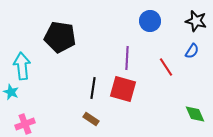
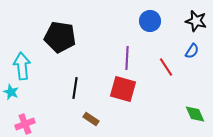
black line: moved 18 px left
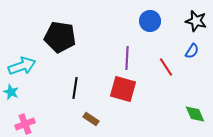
cyan arrow: rotated 76 degrees clockwise
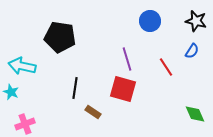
purple line: moved 1 px down; rotated 20 degrees counterclockwise
cyan arrow: rotated 148 degrees counterclockwise
brown rectangle: moved 2 px right, 7 px up
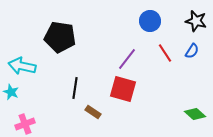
purple line: rotated 55 degrees clockwise
red line: moved 1 px left, 14 px up
green diamond: rotated 25 degrees counterclockwise
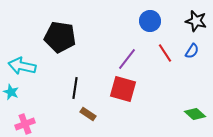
brown rectangle: moved 5 px left, 2 px down
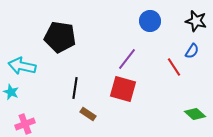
red line: moved 9 px right, 14 px down
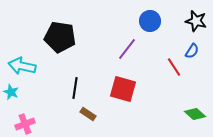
purple line: moved 10 px up
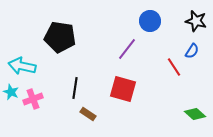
pink cross: moved 8 px right, 25 px up
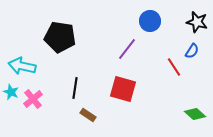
black star: moved 1 px right, 1 px down
pink cross: rotated 18 degrees counterclockwise
brown rectangle: moved 1 px down
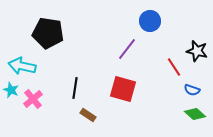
black star: moved 29 px down
black pentagon: moved 12 px left, 4 px up
blue semicircle: moved 39 px down; rotated 77 degrees clockwise
cyan star: moved 2 px up
